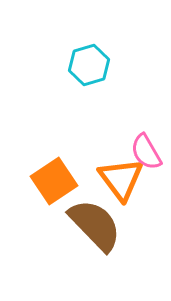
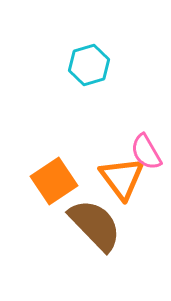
orange triangle: moved 1 px right, 1 px up
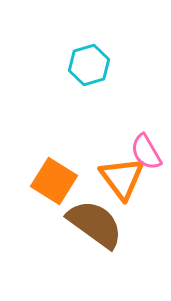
orange square: rotated 24 degrees counterclockwise
brown semicircle: moved 1 px up; rotated 10 degrees counterclockwise
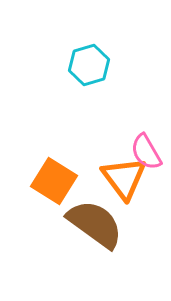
orange triangle: moved 2 px right
